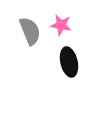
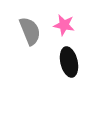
pink star: moved 3 px right
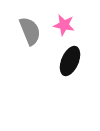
black ellipse: moved 1 px right, 1 px up; rotated 36 degrees clockwise
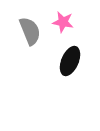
pink star: moved 1 px left, 3 px up
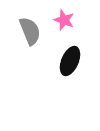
pink star: moved 1 px right, 2 px up; rotated 10 degrees clockwise
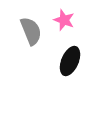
gray semicircle: moved 1 px right
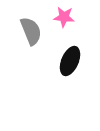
pink star: moved 3 px up; rotated 15 degrees counterclockwise
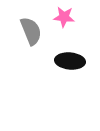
black ellipse: rotated 72 degrees clockwise
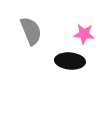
pink star: moved 20 px right, 17 px down
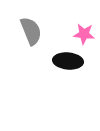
black ellipse: moved 2 px left
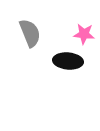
gray semicircle: moved 1 px left, 2 px down
